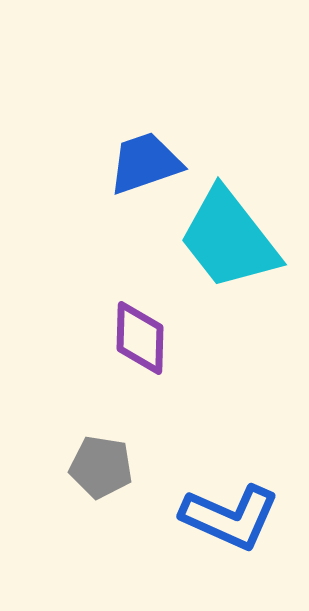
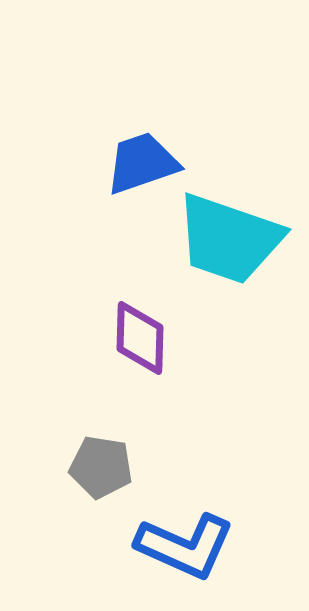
blue trapezoid: moved 3 px left
cyan trapezoid: rotated 33 degrees counterclockwise
blue L-shape: moved 45 px left, 29 px down
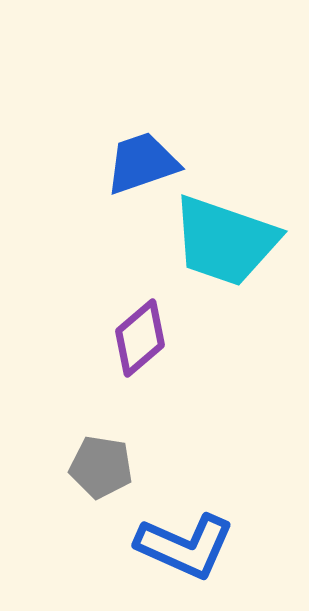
cyan trapezoid: moved 4 px left, 2 px down
purple diamond: rotated 48 degrees clockwise
